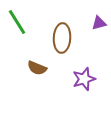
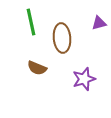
green line: moved 14 px right; rotated 20 degrees clockwise
brown ellipse: rotated 8 degrees counterclockwise
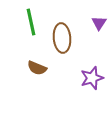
purple triangle: rotated 42 degrees counterclockwise
purple star: moved 8 px right, 1 px up
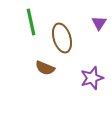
brown ellipse: rotated 12 degrees counterclockwise
brown semicircle: moved 8 px right
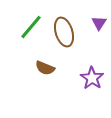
green line: moved 5 px down; rotated 52 degrees clockwise
brown ellipse: moved 2 px right, 6 px up
purple star: rotated 20 degrees counterclockwise
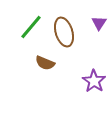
brown semicircle: moved 5 px up
purple star: moved 2 px right, 3 px down
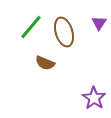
purple star: moved 17 px down
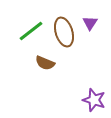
purple triangle: moved 9 px left
green line: moved 4 px down; rotated 12 degrees clockwise
purple star: moved 2 px down; rotated 15 degrees counterclockwise
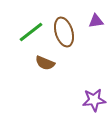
purple triangle: moved 6 px right, 2 px up; rotated 49 degrees clockwise
green line: moved 1 px down
purple star: rotated 25 degrees counterclockwise
